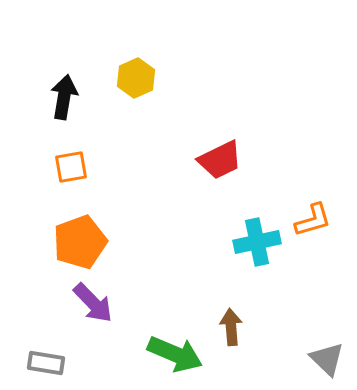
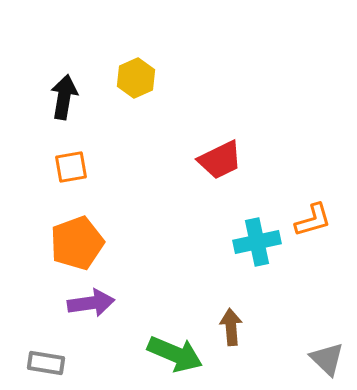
orange pentagon: moved 3 px left, 1 px down
purple arrow: moved 2 px left; rotated 54 degrees counterclockwise
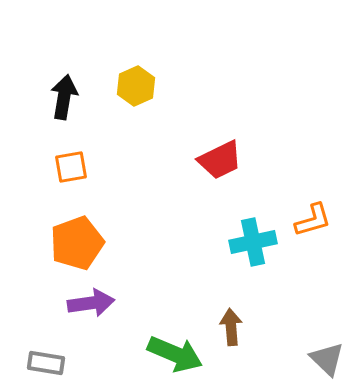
yellow hexagon: moved 8 px down
cyan cross: moved 4 px left
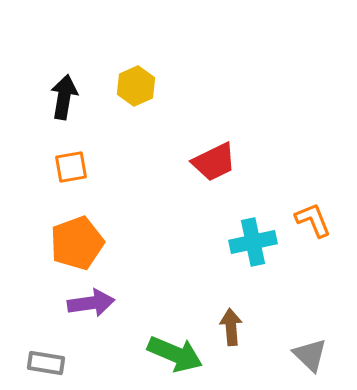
red trapezoid: moved 6 px left, 2 px down
orange L-shape: rotated 96 degrees counterclockwise
gray triangle: moved 17 px left, 4 px up
